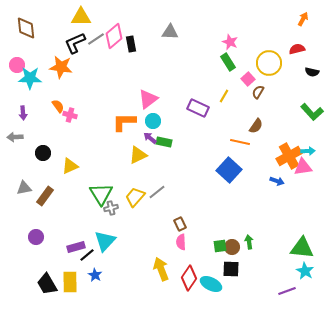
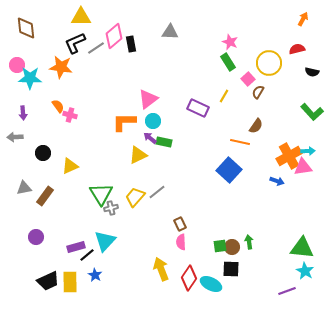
gray line at (96, 39): moved 9 px down
black trapezoid at (47, 284): moved 1 px right, 3 px up; rotated 85 degrees counterclockwise
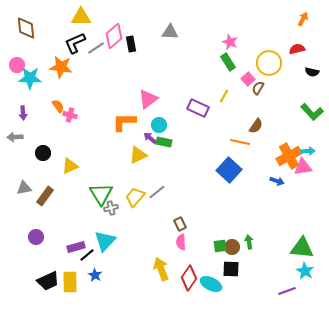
brown semicircle at (258, 92): moved 4 px up
cyan circle at (153, 121): moved 6 px right, 4 px down
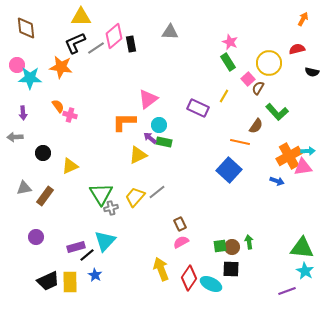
green L-shape at (312, 112): moved 35 px left
pink semicircle at (181, 242): rotated 63 degrees clockwise
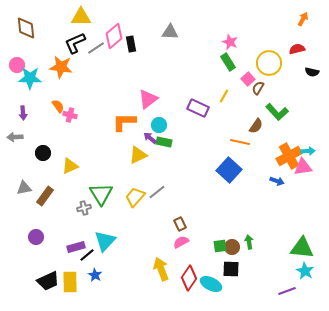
gray cross at (111, 208): moved 27 px left
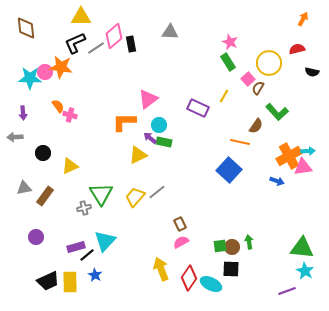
pink circle at (17, 65): moved 28 px right, 7 px down
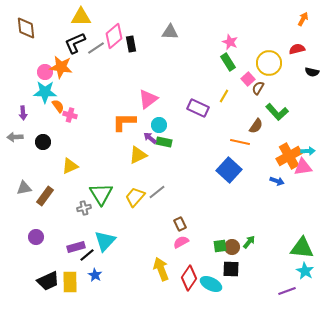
cyan star at (30, 78): moved 15 px right, 14 px down
black circle at (43, 153): moved 11 px up
green arrow at (249, 242): rotated 48 degrees clockwise
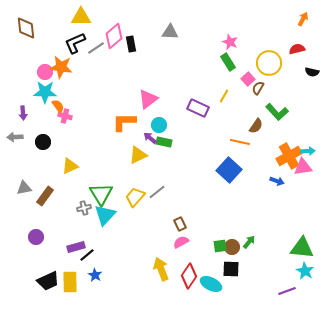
pink cross at (70, 115): moved 5 px left, 1 px down
cyan triangle at (105, 241): moved 26 px up
red diamond at (189, 278): moved 2 px up
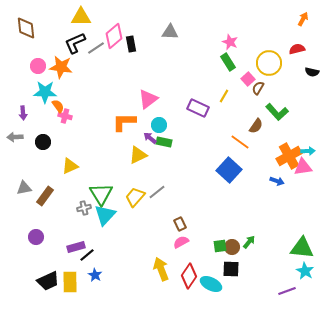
pink circle at (45, 72): moved 7 px left, 6 px up
orange line at (240, 142): rotated 24 degrees clockwise
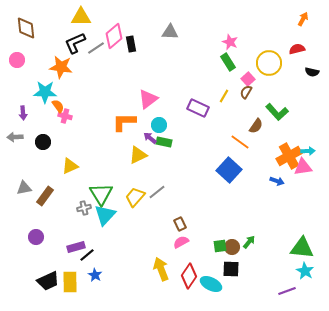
pink circle at (38, 66): moved 21 px left, 6 px up
brown semicircle at (258, 88): moved 12 px left, 4 px down
